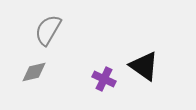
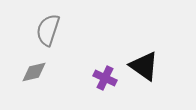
gray semicircle: rotated 12 degrees counterclockwise
purple cross: moved 1 px right, 1 px up
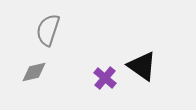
black triangle: moved 2 px left
purple cross: rotated 15 degrees clockwise
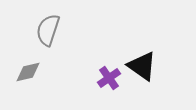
gray diamond: moved 6 px left
purple cross: moved 4 px right; rotated 15 degrees clockwise
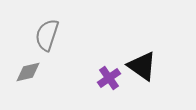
gray semicircle: moved 1 px left, 5 px down
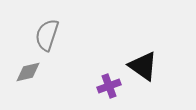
black triangle: moved 1 px right
purple cross: moved 8 px down; rotated 15 degrees clockwise
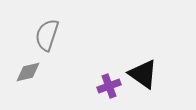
black triangle: moved 8 px down
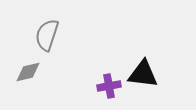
black triangle: rotated 28 degrees counterclockwise
purple cross: rotated 10 degrees clockwise
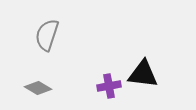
gray diamond: moved 10 px right, 16 px down; rotated 44 degrees clockwise
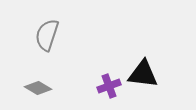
purple cross: rotated 10 degrees counterclockwise
